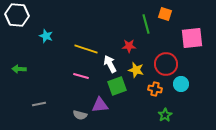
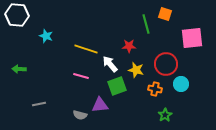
white arrow: rotated 12 degrees counterclockwise
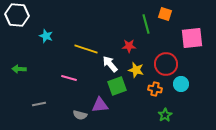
pink line: moved 12 px left, 2 px down
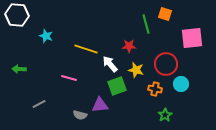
gray line: rotated 16 degrees counterclockwise
